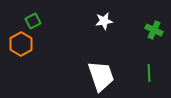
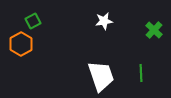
green cross: rotated 18 degrees clockwise
green line: moved 8 px left
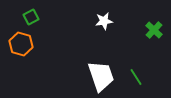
green square: moved 2 px left, 4 px up
orange hexagon: rotated 15 degrees counterclockwise
green line: moved 5 px left, 4 px down; rotated 30 degrees counterclockwise
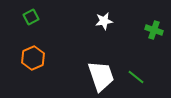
green cross: rotated 24 degrees counterclockwise
orange hexagon: moved 12 px right, 14 px down; rotated 20 degrees clockwise
green line: rotated 18 degrees counterclockwise
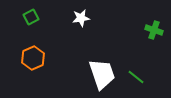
white star: moved 23 px left, 3 px up
white trapezoid: moved 1 px right, 2 px up
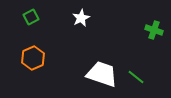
white star: rotated 18 degrees counterclockwise
white trapezoid: rotated 52 degrees counterclockwise
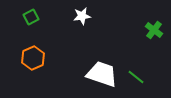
white star: moved 1 px right, 2 px up; rotated 18 degrees clockwise
green cross: rotated 18 degrees clockwise
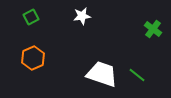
green cross: moved 1 px left, 1 px up
green line: moved 1 px right, 2 px up
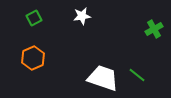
green square: moved 3 px right, 1 px down
green cross: moved 1 px right; rotated 24 degrees clockwise
white trapezoid: moved 1 px right, 4 px down
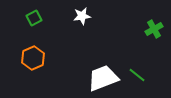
white trapezoid: rotated 40 degrees counterclockwise
